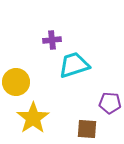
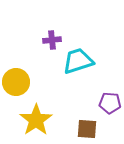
cyan trapezoid: moved 4 px right, 4 px up
yellow star: moved 3 px right, 2 px down
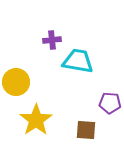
cyan trapezoid: rotated 28 degrees clockwise
brown square: moved 1 px left, 1 px down
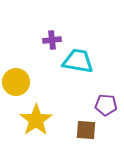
purple pentagon: moved 4 px left, 2 px down
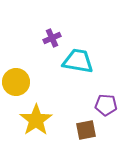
purple cross: moved 2 px up; rotated 18 degrees counterclockwise
brown square: rotated 15 degrees counterclockwise
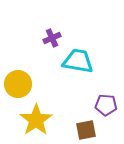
yellow circle: moved 2 px right, 2 px down
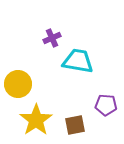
brown square: moved 11 px left, 5 px up
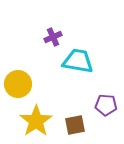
purple cross: moved 1 px right, 1 px up
yellow star: moved 1 px down
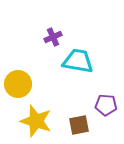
yellow star: rotated 20 degrees counterclockwise
brown square: moved 4 px right
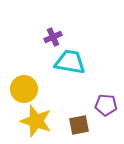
cyan trapezoid: moved 8 px left, 1 px down
yellow circle: moved 6 px right, 5 px down
